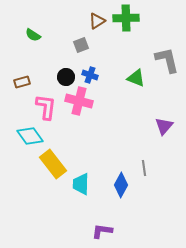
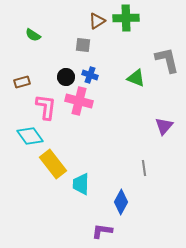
gray square: moved 2 px right; rotated 28 degrees clockwise
blue diamond: moved 17 px down
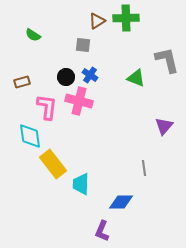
blue cross: rotated 14 degrees clockwise
pink L-shape: moved 1 px right
cyan diamond: rotated 28 degrees clockwise
blue diamond: rotated 60 degrees clockwise
purple L-shape: rotated 75 degrees counterclockwise
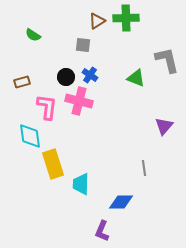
yellow rectangle: rotated 20 degrees clockwise
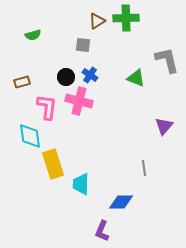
green semicircle: rotated 49 degrees counterclockwise
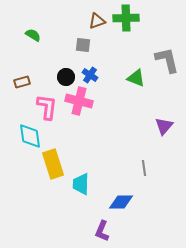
brown triangle: rotated 12 degrees clockwise
green semicircle: rotated 133 degrees counterclockwise
